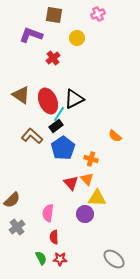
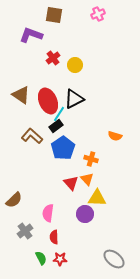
yellow circle: moved 2 px left, 27 px down
orange semicircle: rotated 24 degrees counterclockwise
brown semicircle: moved 2 px right
gray cross: moved 8 px right, 4 px down
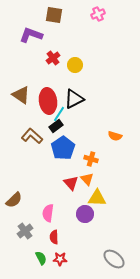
red ellipse: rotated 15 degrees clockwise
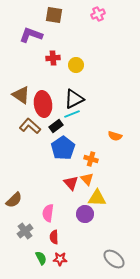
red cross: rotated 32 degrees clockwise
yellow circle: moved 1 px right
red ellipse: moved 5 px left, 3 px down
cyan line: moved 13 px right; rotated 35 degrees clockwise
brown L-shape: moved 2 px left, 10 px up
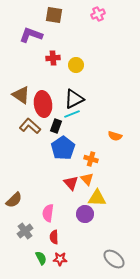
black rectangle: rotated 32 degrees counterclockwise
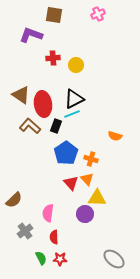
blue pentagon: moved 3 px right, 5 px down
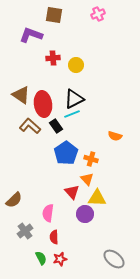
black rectangle: rotated 56 degrees counterclockwise
red triangle: moved 1 px right, 9 px down
red star: rotated 16 degrees counterclockwise
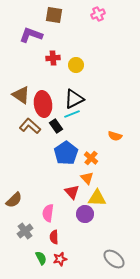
orange cross: moved 1 px up; rotated 24 degrees clockwise
orange triangle: moved 1 px up
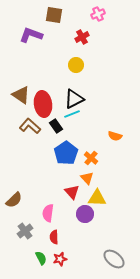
red cross: moved 29 px right, 21 px up; rotated 24 degrees counterclockwise
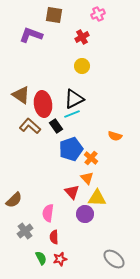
yellow circle: moved 6 px right, 1 px down
blue pentagon: moved 5 px right, 4 px up; rotated 15 degrees clockwise
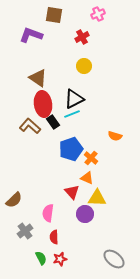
yellow circle: moved 2 px right
brown triangle: moved 17 px right, 17 px up
black rectangle: moved 3 px left, 4 px up
orange triangle: rotated 24 degrees counterclockwise
